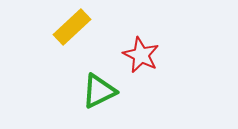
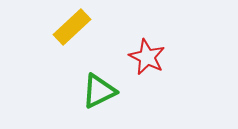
red star: moved 6 px right, 2 px down
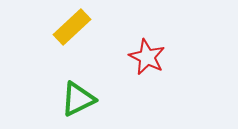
green triangle: moved 21 px left, 8 px down
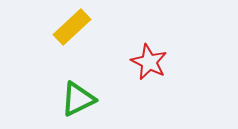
red star: moved 2 px right, 5 px down
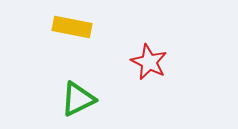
yellow rectangle: rotated 54 degrees clockwise
